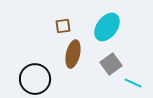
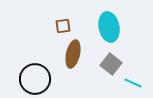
cyan ellipse: moved 2 px right; rotated 48 degrees counterclockwise
gray square: rotated 15 degrees counterclockwise
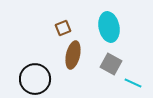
brown square: moved 2 px down; rotated 14 degrees counterclockwise
brown ellipse: moved 1 px down
gray square: rotated 10 degrees counterclockwise
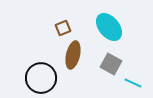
cyan ellipse: rotated 28 degrees counterclockwise
black circle: moved 6 px right, 1 px up
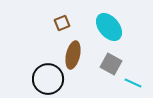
brown square: moved 1 px left, 5 px up
black circle: moved 7 px right, 1 px down
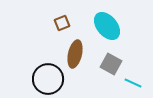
cyan ellipse: moved 2 px left, 1 px up
brown ellipse: moved 2 px right, 1 px up
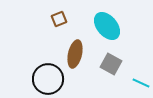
brown square: moved 3 px left, 4 px up
cyan line: moved 8 px right
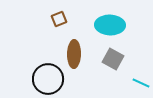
cyan ellipse: moved 3 px right, 1 px up; rotated 48 degrees counterclockwise
brown ellipse: moved 1 px left; rotated 12 degrees counterclockwise
gray square: moved 2 px right, 5 px up
